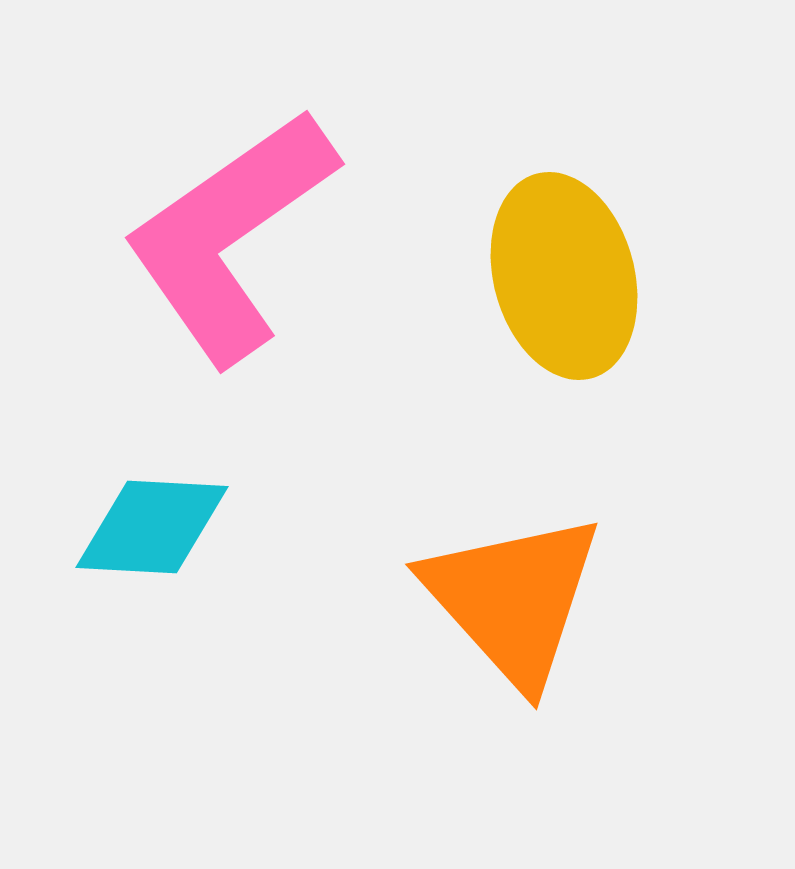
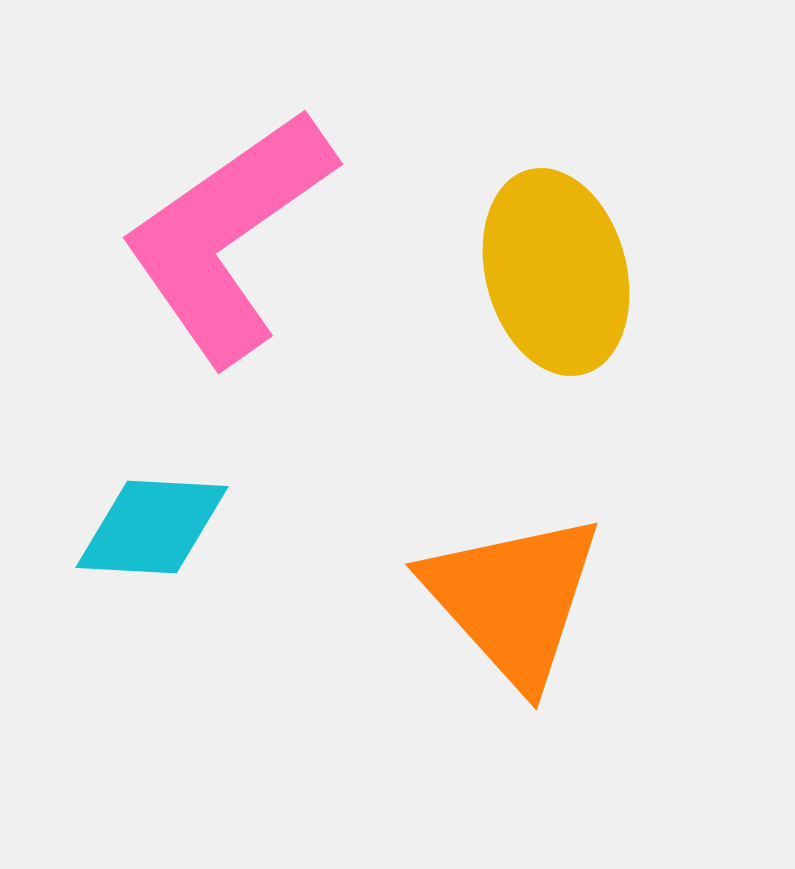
pink L-shape: moved 2 px left
yellow ellipse: moved 8 px left, 4 px up
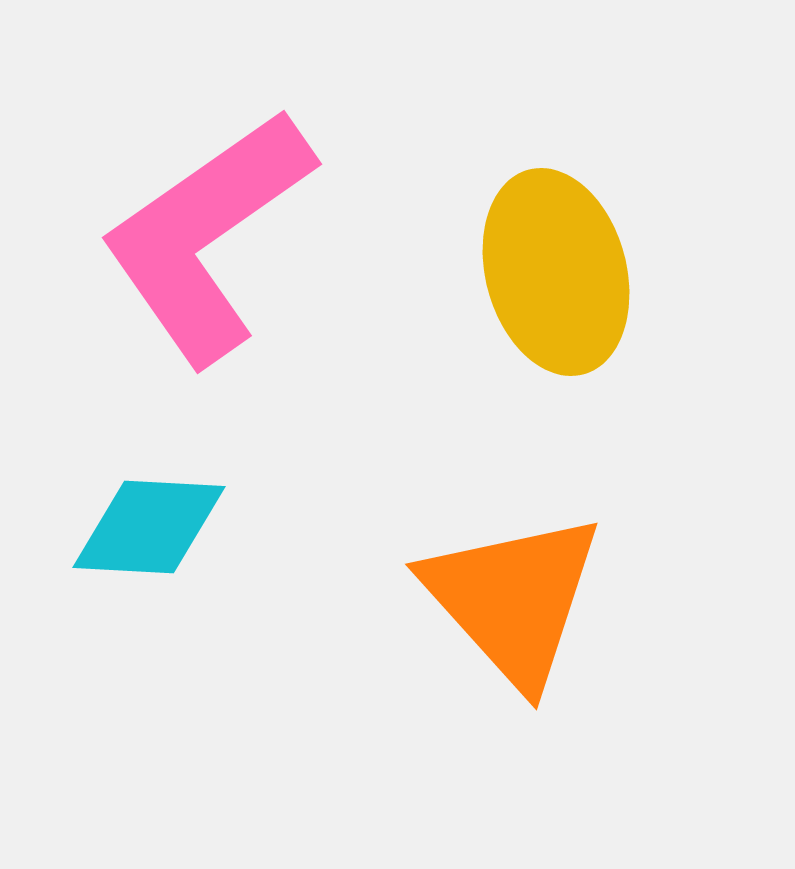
pink L-shape: moved 21 px left
cyan diamond: moved 3 px left
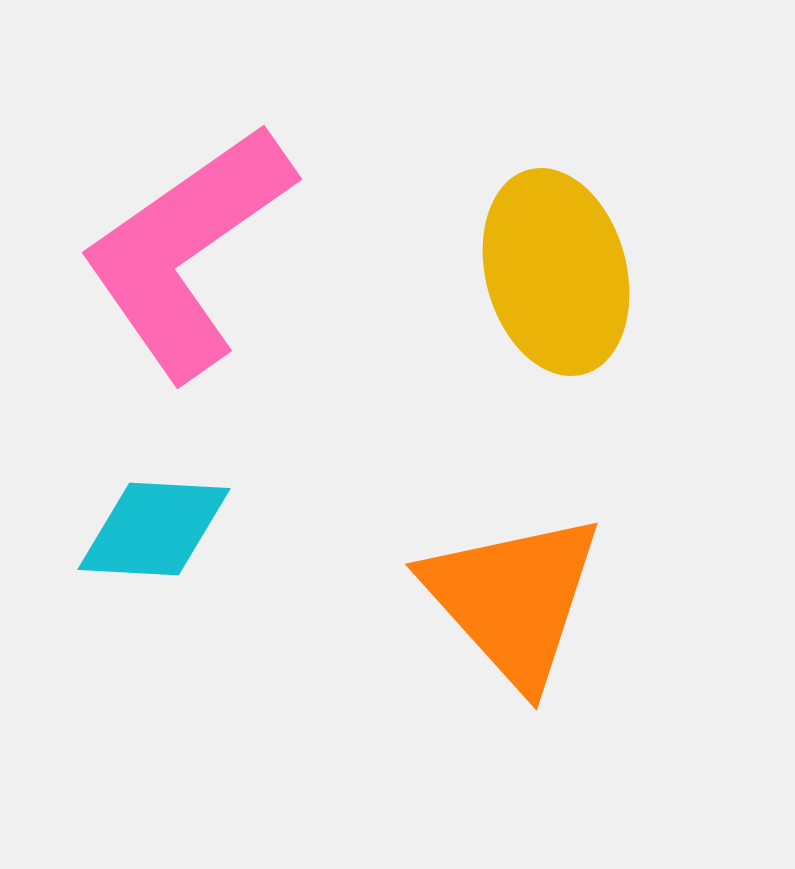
pink L-shape: moved 20 px left, 15 px down
cyan diamond: moved 5 px right, 2 px down
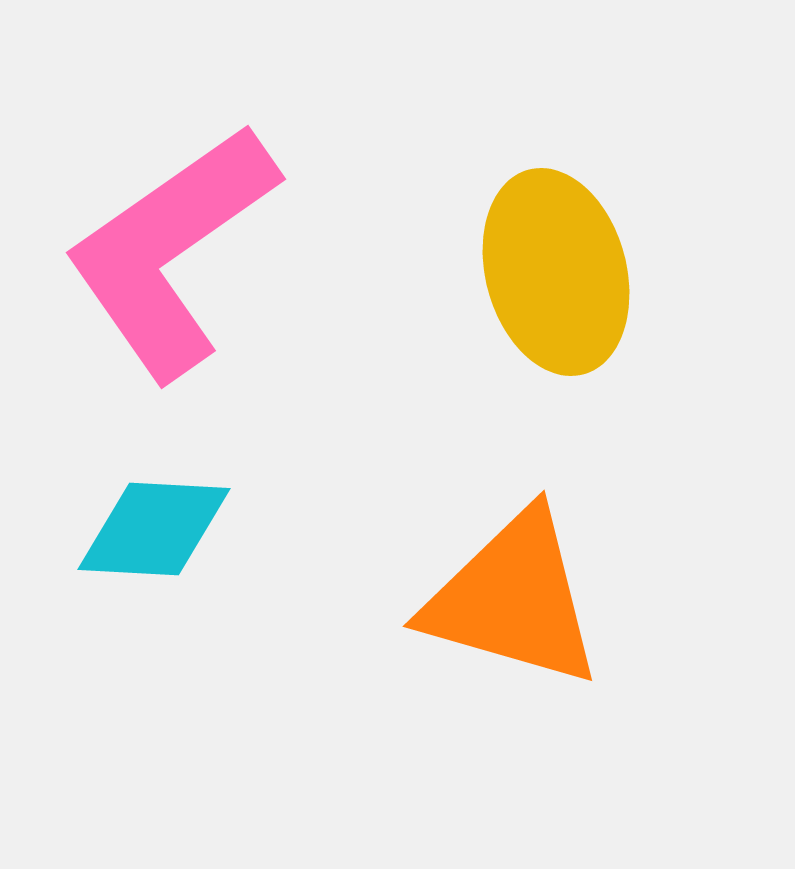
pink L-shape: moved 16 px left
orange triangle: rotated 32 degrees counterclockwise
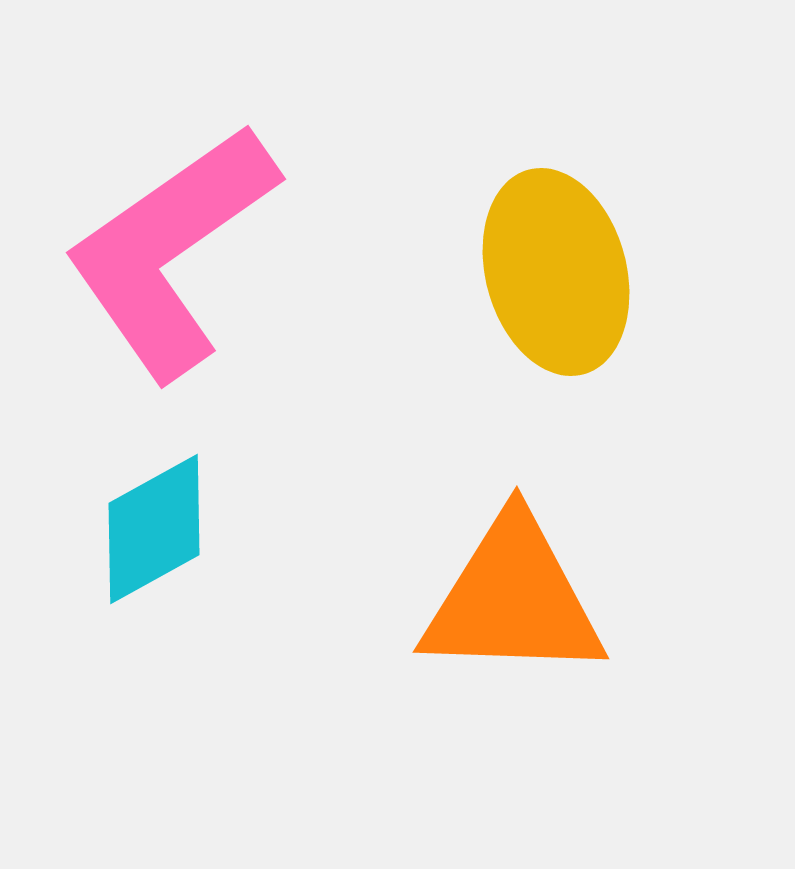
cyan diamond: rotated 32 degrees counterclockwise
orange triangle: rotated 14 degrees counterclockwise
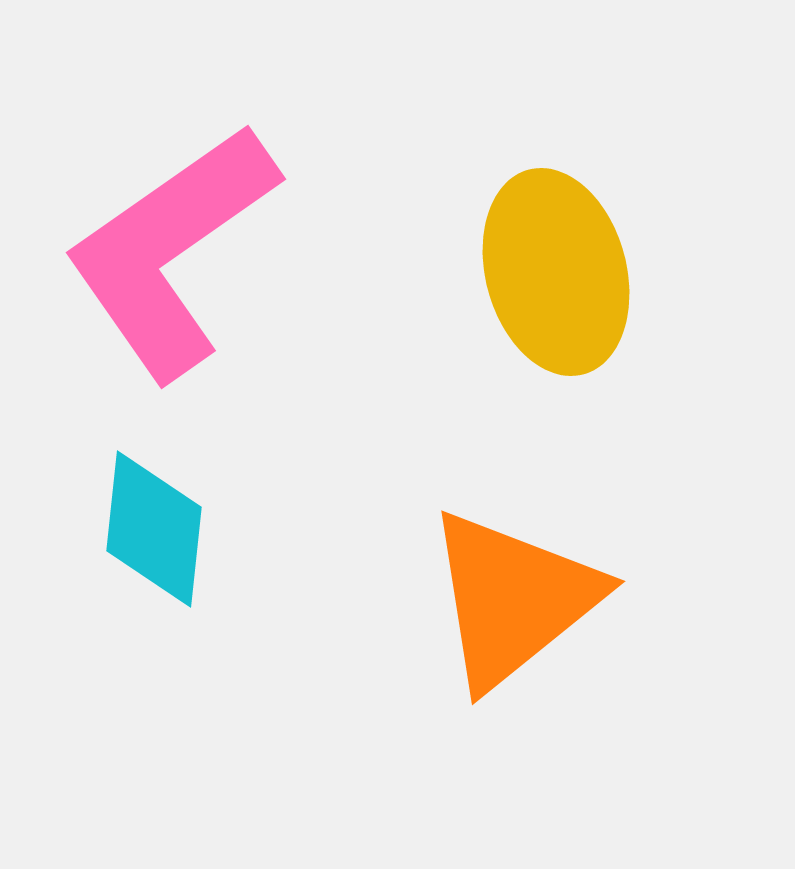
cyan diamond: rotated 55 degrees counterclockwise
orange triangle: rotated 41 degrees counterclockwise
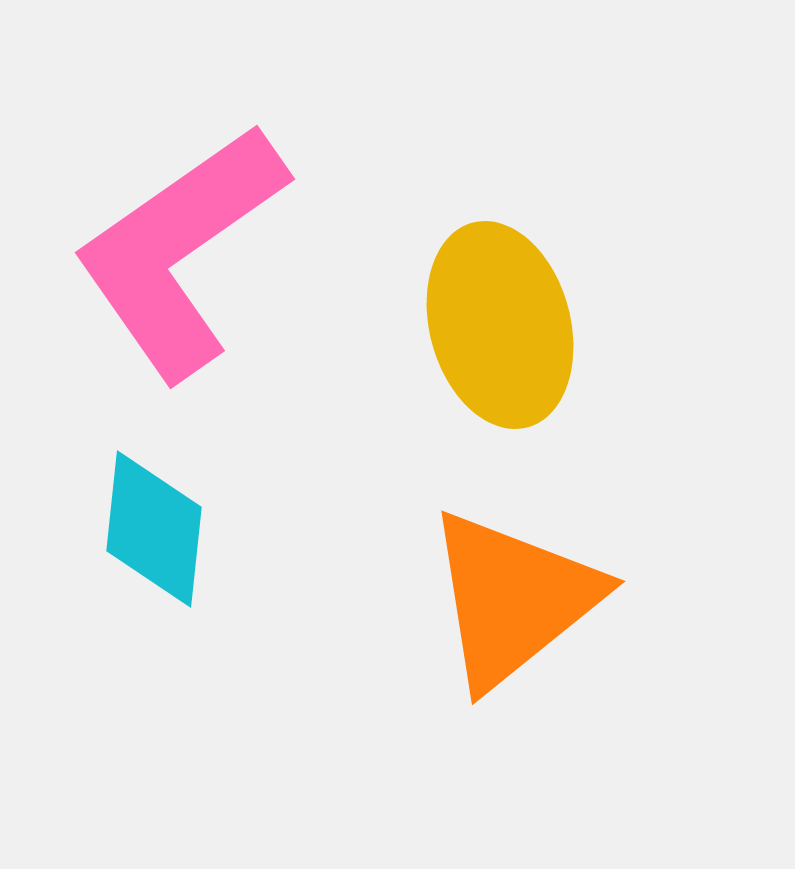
pink L-shape: moved 9 px right
yellow ellipse: moved 56 px left, 53 px down
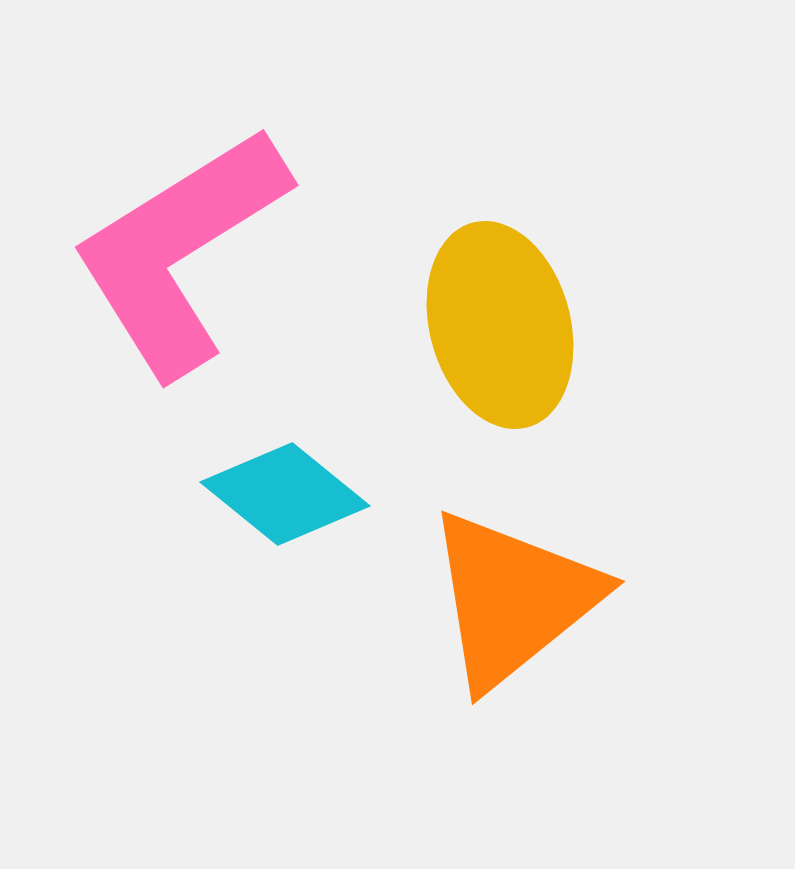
pink L-shape: rotated 3 degrees clockwise
cyan diamond: moved 131 px right, 35 px up; rotated 57 degrees counterclockwise
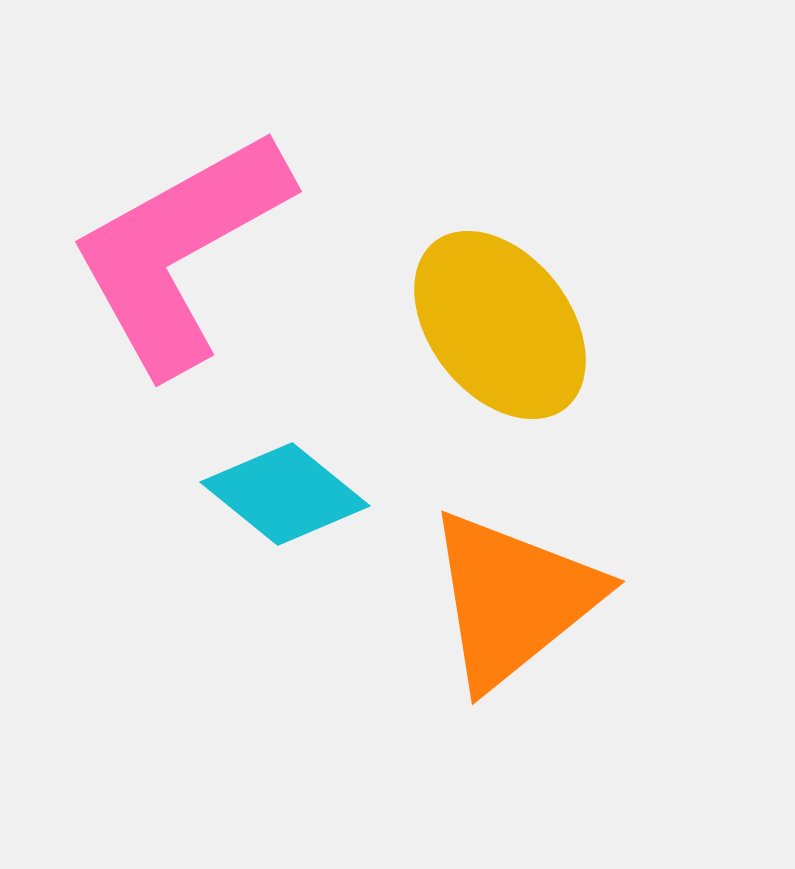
pink L-shape: rotated 3 degrees clockwise
yellow ellipse: rotated 23 degrees counterclockwise
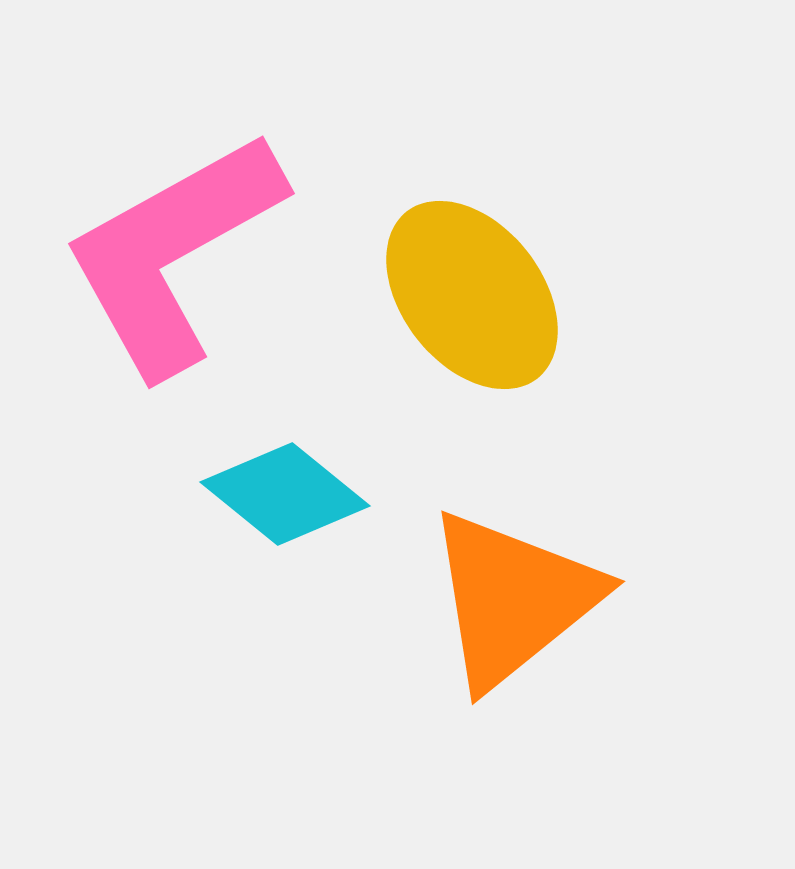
pink L-shape: moved 7 px left, 2 px down
yellow ellipse: moved 28 px left, 30 px up
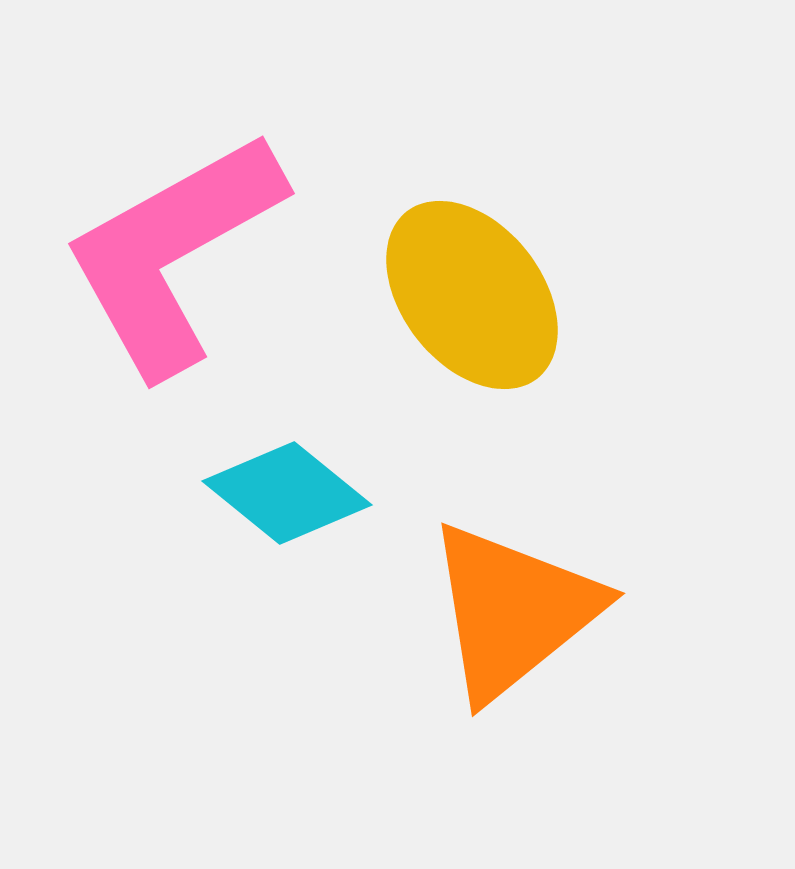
cyan diamond: moved 2 px right, 1 px up
orange triangle: moved 12 px down
